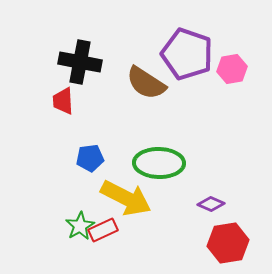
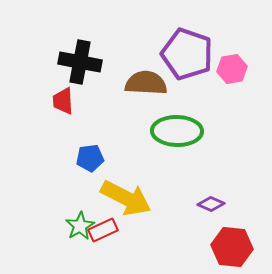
brown semicircle: rotated 150 degrees clockwise
green ellipse: moved 18 px right, 32 px up
red hexagon: moved 4 px right, 4 px down; rotated 15 degrees clockwise
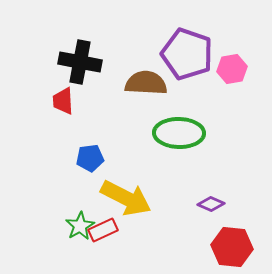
green ellipse: moved 2 px right, 2 px down
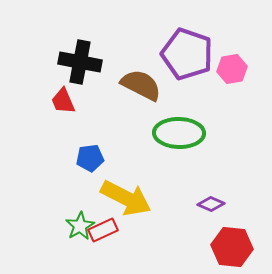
brown semicircle: moved 5 px left, 2 px down; rotated 24 degrees clockwise
red trapezoid: rotated 20 degrees counterclockwise
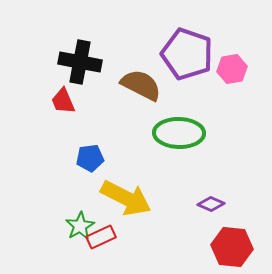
red rectangle: moved 2 px left, 7 px down
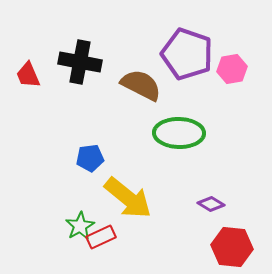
red trapezoid: moved 35 px left, 26 px up
yellow arrow: moved 2 px right; rotated 12 degrees clockwise
purple diamond: rotated 8 degrees clockwise
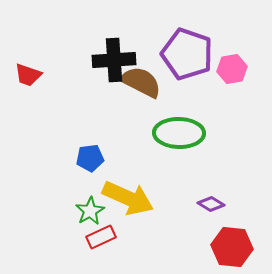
black cross: moved 34 px right, 2 px up; rotated 15 degrees counterclockwise
red trapezoid: rotated 48 degrees counterclockwise
brown semicircle: moved 3 px up
yellow arrow: rotated 15 degrees counterclockwise
green star: moved 10 px right, 15 px up
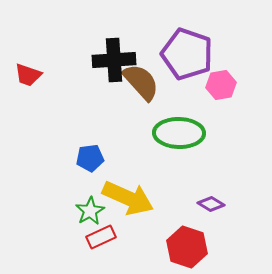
pink hexagon: moved 11 px left, 16 px down
brown semicircle: rotated 21 degrees clockwise
red hexagon: moved 45 px left; rotated 12 degrees clockwise
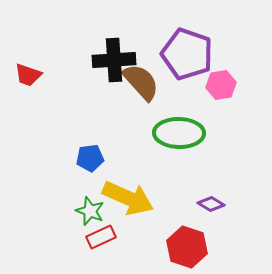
green star: rotated 20 degrees counterclockwise
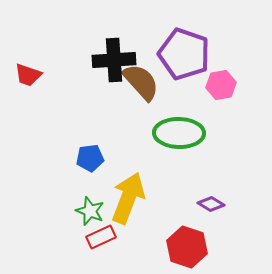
purple pentagon: moved 3 px left
yellow arrow: rotated 93 degrees counterclockwise
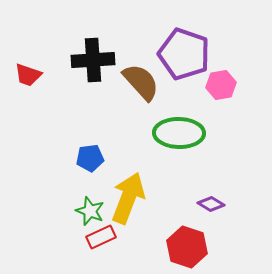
black cross: moved 21 px left
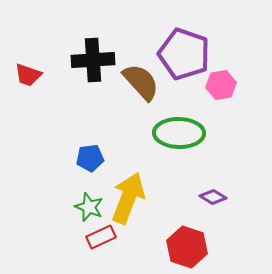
purple diamond: moved 2 px right, 7 px up
green star: moved 1 px left, 4 px up
